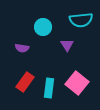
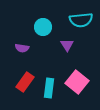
pink square: moved 1 px up
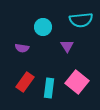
purple triangle: moved 1 px down
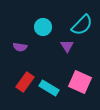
cyan semicircle: moved 1 px right, 5 px down; rotated 40 degrees counterclockwise
purple semicircle: moved 2 px left, 1 px up
pink square: moved 3 px right; rotated 15 degrees counterclockwise
cyan rectangle: rotated 66 degrees counterclockwise
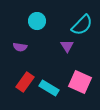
cyan circle: moved 6 px left, 6 px up
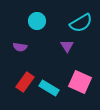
cyan semicircle: moved 1 px left, 2 px up; rotated 15 degrees clockwise
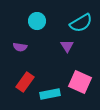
cyan rectangle: moved 1 px right, 6 px down; rotated 42 degrees counterclockwise
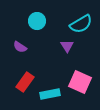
cyan semicircle: moved 1 px down
purple semicircle: rotated 24 degrees clockwise
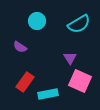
cyan semicircle: moved 2 px left
purple triangle: moved 3 px right, 12 px down
pink square: moved 1 px up
cyan rectangle: moved 2 px left
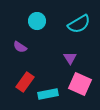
pink square: moved 3 px down
